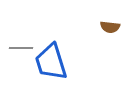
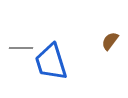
brown semicircle: moved 14 px down; rotated 120 degrees clockwise
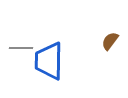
blue trapezoid: moved 2 px left, 1 px up; rotated 18 degrees clockwise
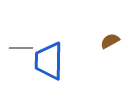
brown semicircle: rotated 24 degrees clockwise
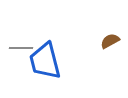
blue trapezoid: moved 4 px left; rotated 15 degrees counterclockwise
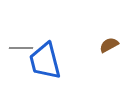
brown semicircle: moved 1 px left, 4 px down
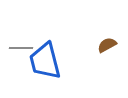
brown semicircle: moved 2 px left
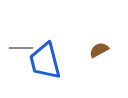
brown semicircle: moved 8 px left, 5 px down
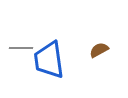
blue trapezoid: moved 4 px right, 1 px up; rotated 6 degrees clockwise
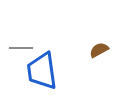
blue trapezoid: moved 7 px left, 11 px down
